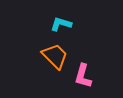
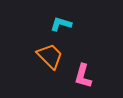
orange trapezoid: moved 5 px left
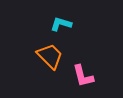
pink L-shape: rotated 30 degrees counterclockwise
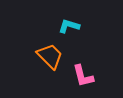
cyan L-shape: moved 8 px right, 2 px down
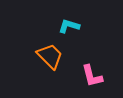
pink L-shape: moved 9 px right
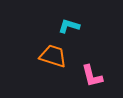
orange trapezoid: moved 3 px right; rotated 28 degrees counterclockwise
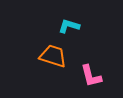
pink L-shape: moved 1 px left
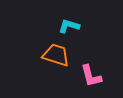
orange trapezoid: moved 3 px right, 1 px up
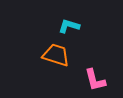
pink L-shape: moved 4 px right, 4 px down
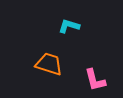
orange trapezoid: moved 7 px left, 9 px down
